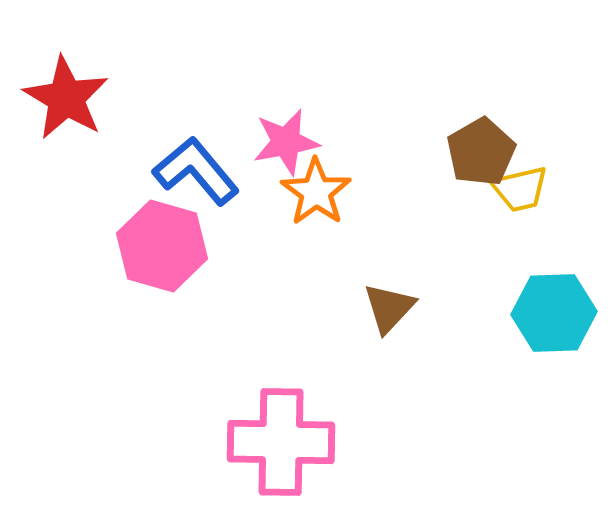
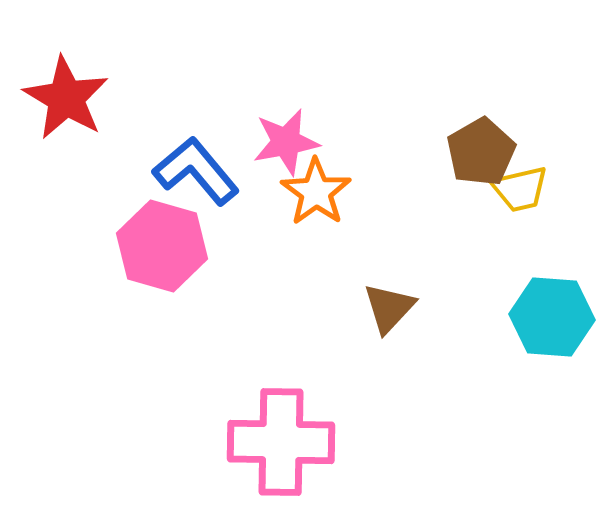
cyan hexagon: moved 2 px left, 4 px down; rotated 6 degrees clockwise
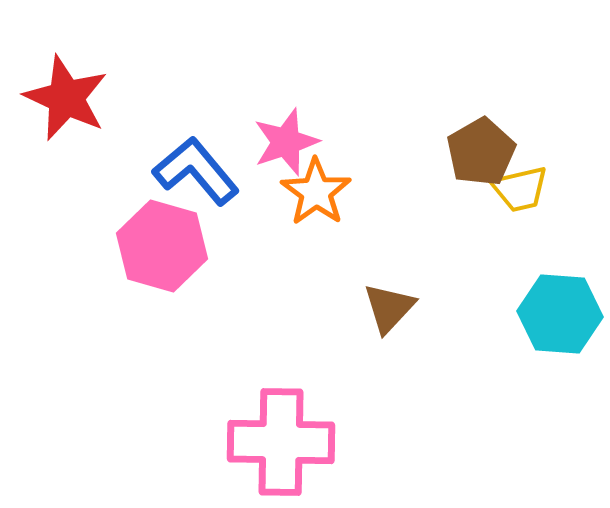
red star: rotated 6 degrees counterclockwise
pink star: rotated 8 degrees counterclockwise
cyan hexagon: moved 8 px right, 3 px up
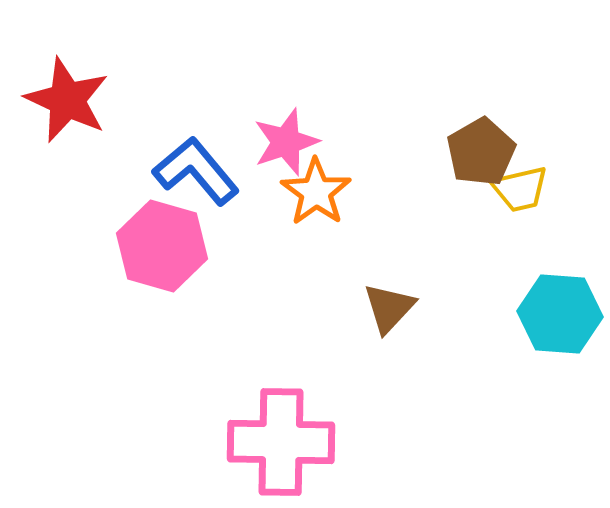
red star: moved 1 px right, 2 px down
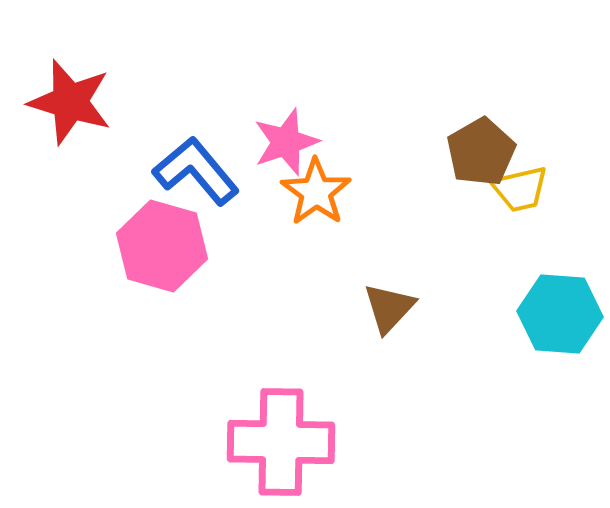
red star: moved 3 px right, 2 px down; rotated 8 degrees counterclockwise
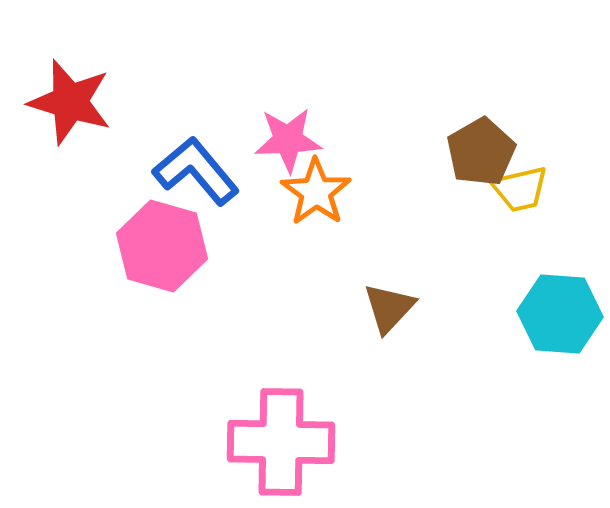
pink star: moved 2 px right, 2 px up; rotated 16 degrees clockwise
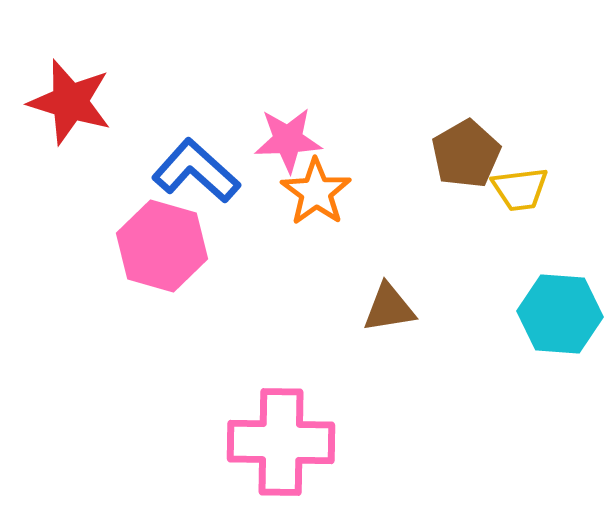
brown pentagon: moved 15 px left, 2 px down
blue L-shape: rotated 8 degrees counterclockwise
yellow trapezoid: rotated 6 degrees clockwise
brown triangle: rotated 38 degrees clockwise
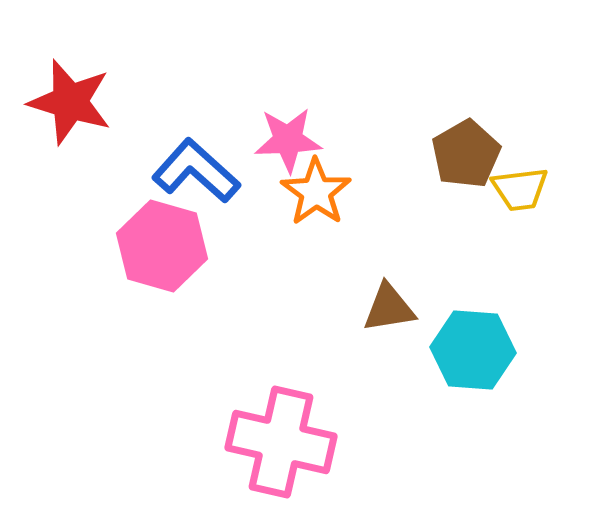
cyan hexagon: moved 87 px left, 36 px down
pink cross: rotated 12 degrees clockwise
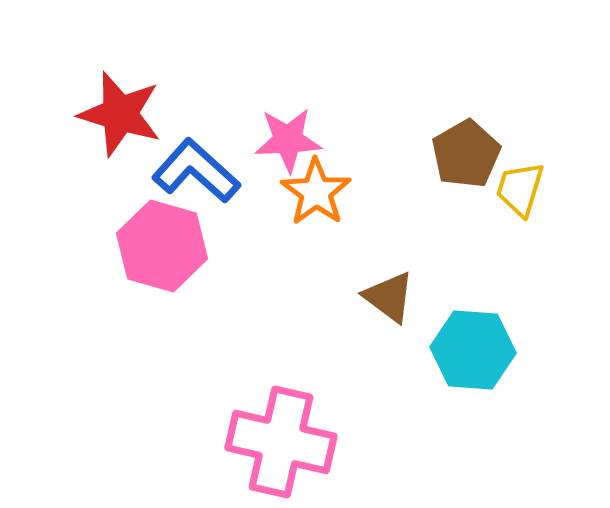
red star: moved 50 px right, 12 px down
yellow trapezoid: rotated 114 degrees clockwise
brown triangle: moved 11 px up; rotated 46 degrees clockwise
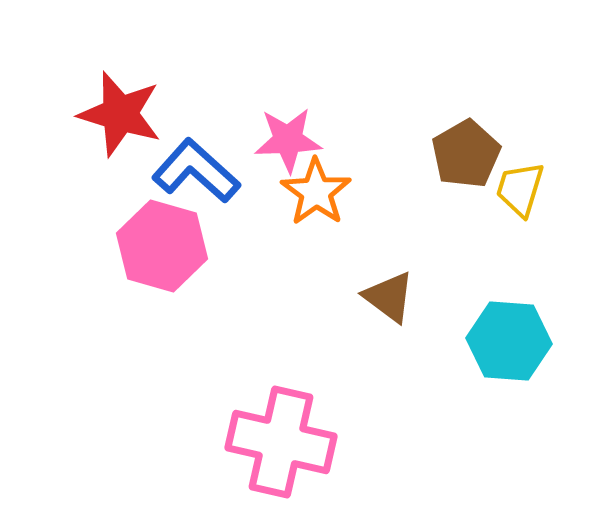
cyan hexagon: moved 36 px right, 9 px up
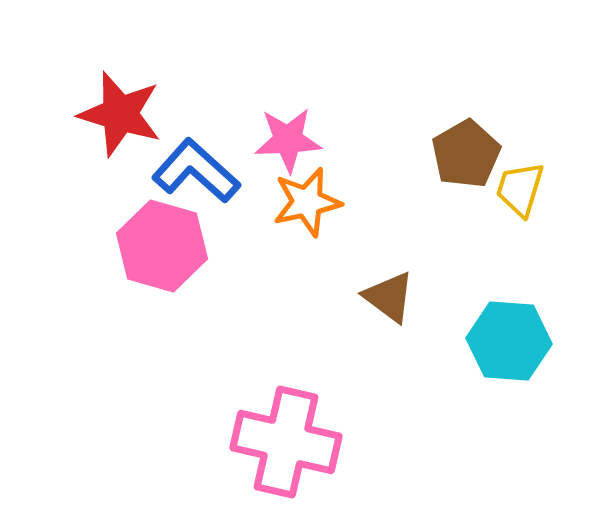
orange star: moved 9 px left, 10 px down; rotated 24 degrees clockwise
pink cross: moved 5 px right
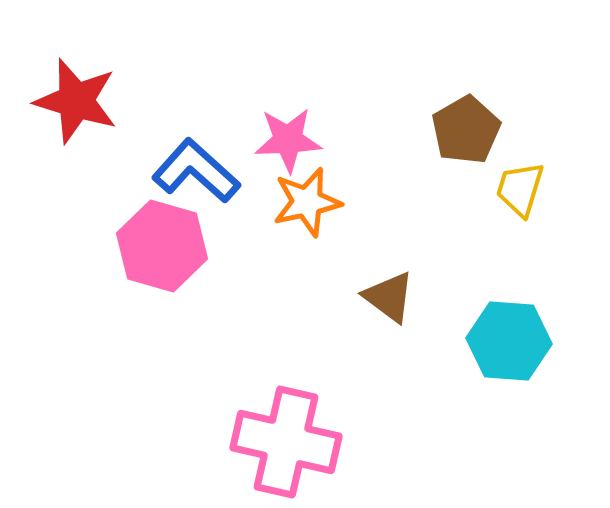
red star: moved 44 px left, 13 px up
brown pentagon: moved 24 px up
